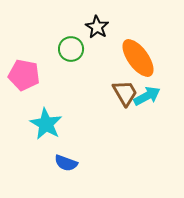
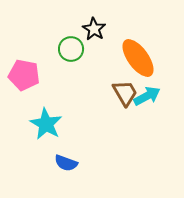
black star: moved 3 px left, 2 px down
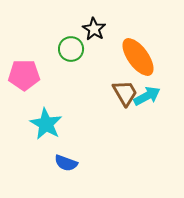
orange ellipse: moved 1 px up
pink pentagon: rotated 12 degrees counterclockwise
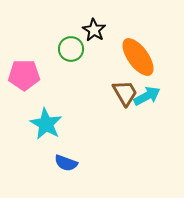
black star: moved 1 px down
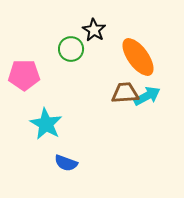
brown trapezoid: rotated 64 degrees counterclockwise
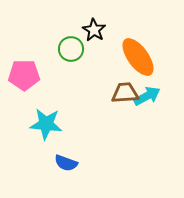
cyan star: rotated 24 degrees counterclockwise
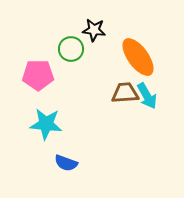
black star: rotated 25 degrees counterclockwise
pink pentagon: moved 14 px right
cyan arrow: rotated 88 degrees clockwise
